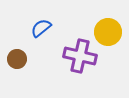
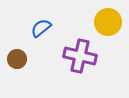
yellow circle: moved 10 px up
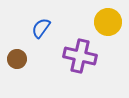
blue semicircle: rotated 15 degrees counterclockwise
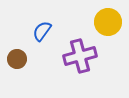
blue semicircle: moved 1 px right, 3 px down
purple cross: rotated 28 degrees counterclockwise
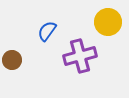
blue semicircle: moved 5 px right
brown circle: moved 5 px left, 1 px down
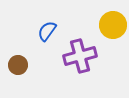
yellow circle: moved 5 px right, 3 px down
brown circle: moved 6 px right, 5 px down
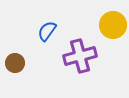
brown circle: moved 3 px left, 2 px up
